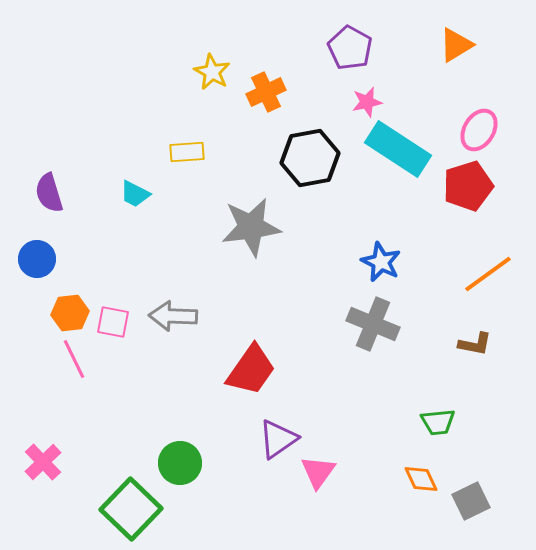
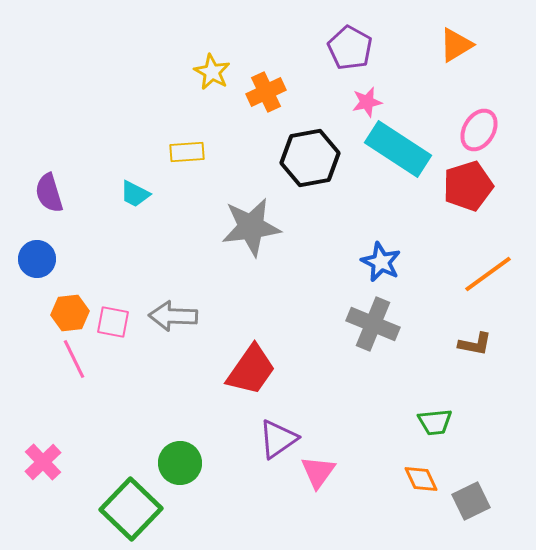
green trapezoid: moved 3 px left
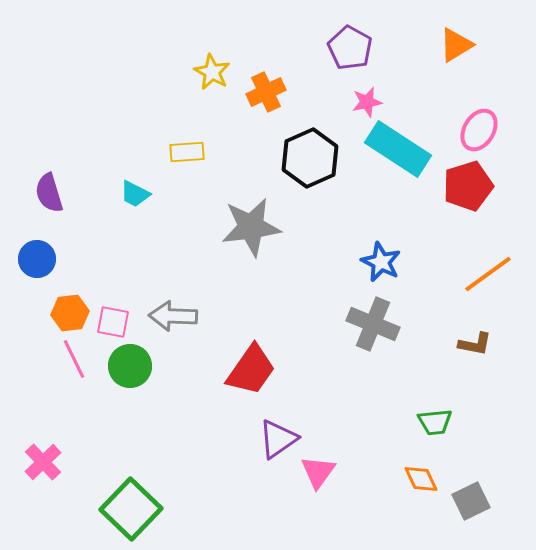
black hexagon: rotated 14 degrees counterclockwise
green circle: moved 50 px left, 97 px up
